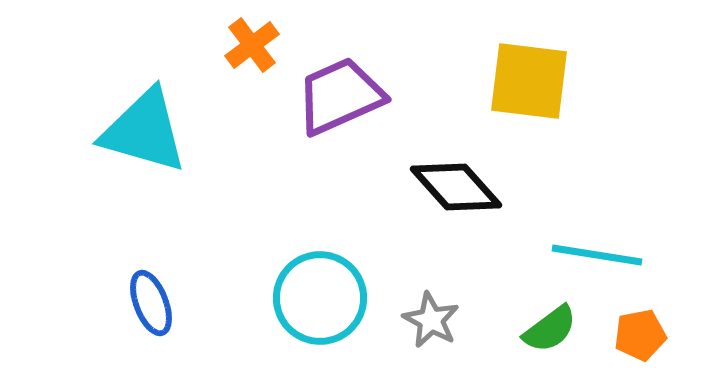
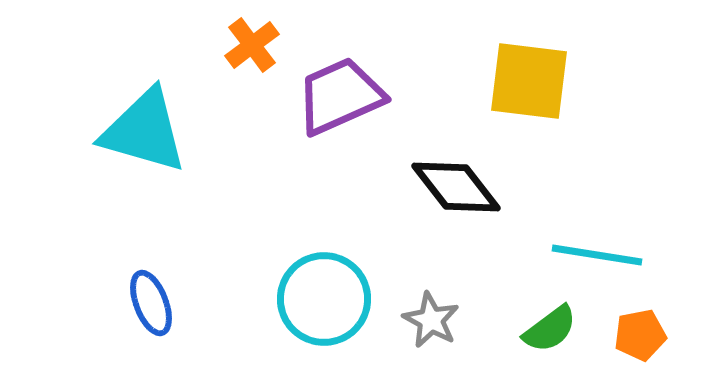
black diamond: rotated 4 degrees clockwise
cyan circle: moved 4 px right, 1 px down
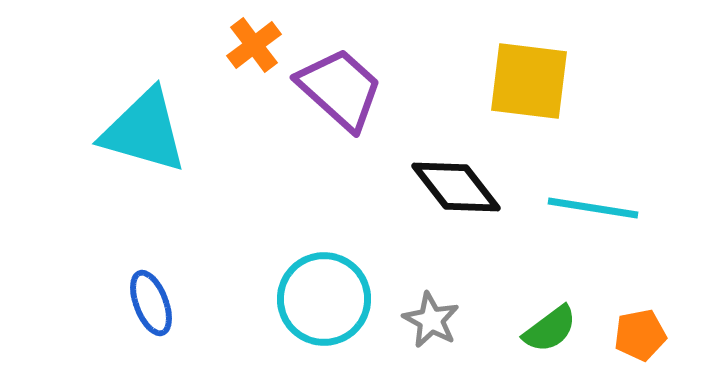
orange cross: moved 2 px right
purple trapezoid: moved 7 px up; rotated 66 degrees clockwise
cyan line: moved 4 px left, 47 px up
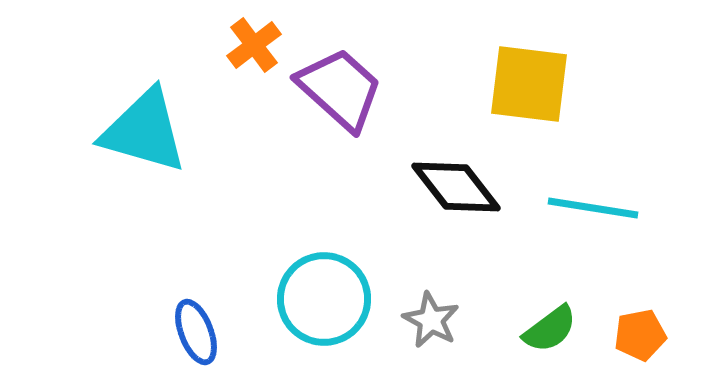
yellow square: moved 3 px down
blue ellipse: moved 45 px right, 29 px down
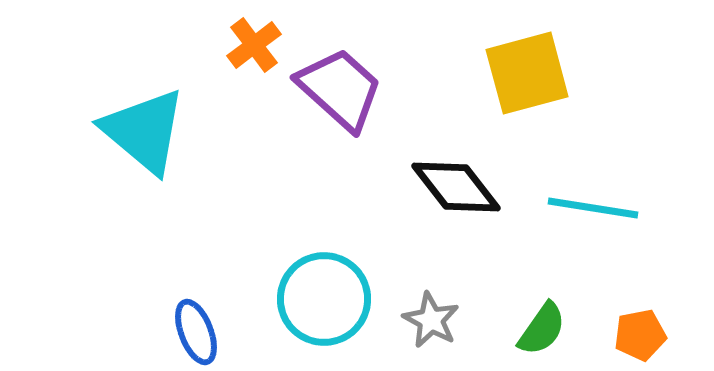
yellow square: moved 2 px left, 11 px up; rotated 22 degrees counterclockwise
cyan triangle: rotated 24 degrees clockwise
green semicircle: moved 8 px left; rotated 18 degrees counterclockwise
